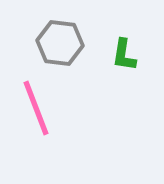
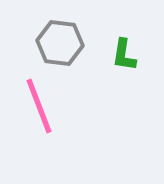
pink line: moved 3 px right, 2 px up
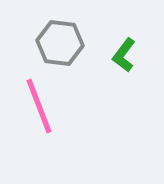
green L-shape: rotated 28 degrees clockwise
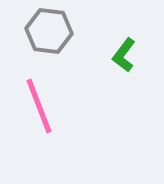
gray hexagon: moved 11 px left, 12 px up
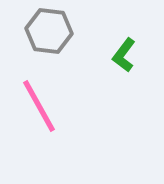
pink line: rotated 8 degrees counterclockwise
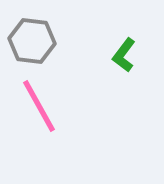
gray hexagon: moved 17 px left, 10 px down
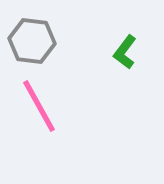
green L-shape: moved 1 px right, 3 px up
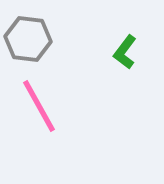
gray hexagon: moved 4 px left, 2 px up
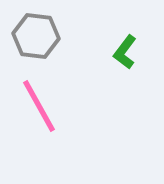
gray hexagon: moved 8 px right, 3 px up
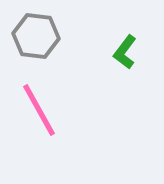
pink line: moved 4 px down
